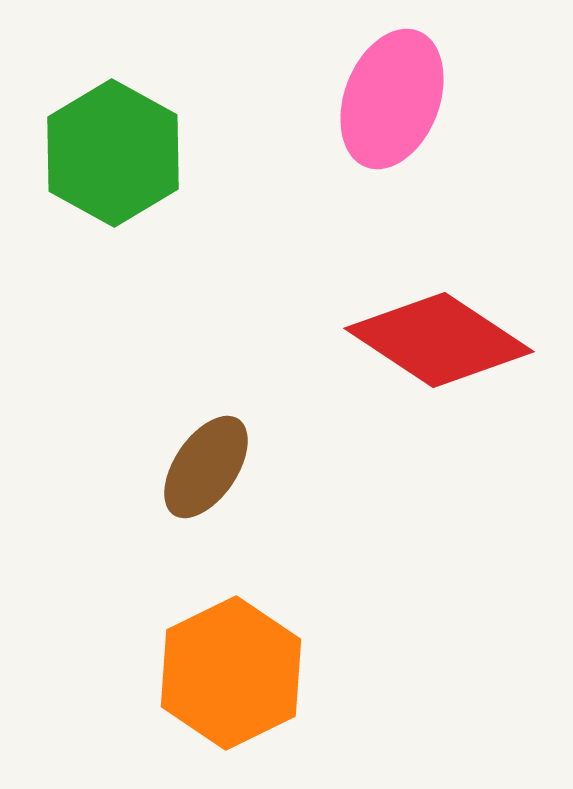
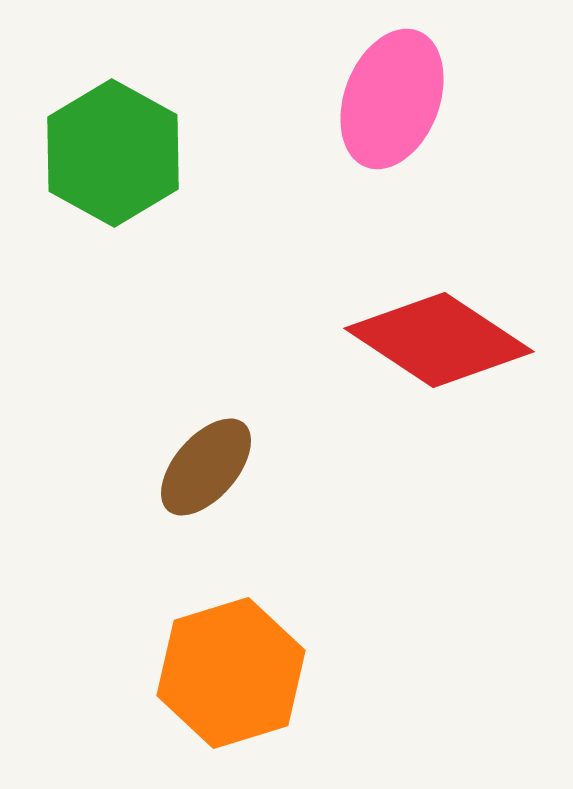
brown ellipse: rotated 7 degrees clockwise
orange hexagon: rotated 9 degrees clockwise
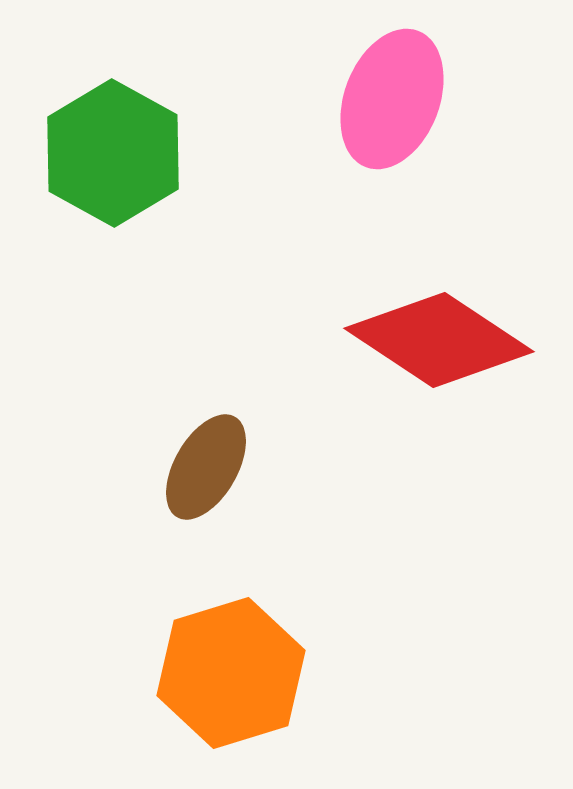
brown ellipse: rotated 11 degrees counterclockwise
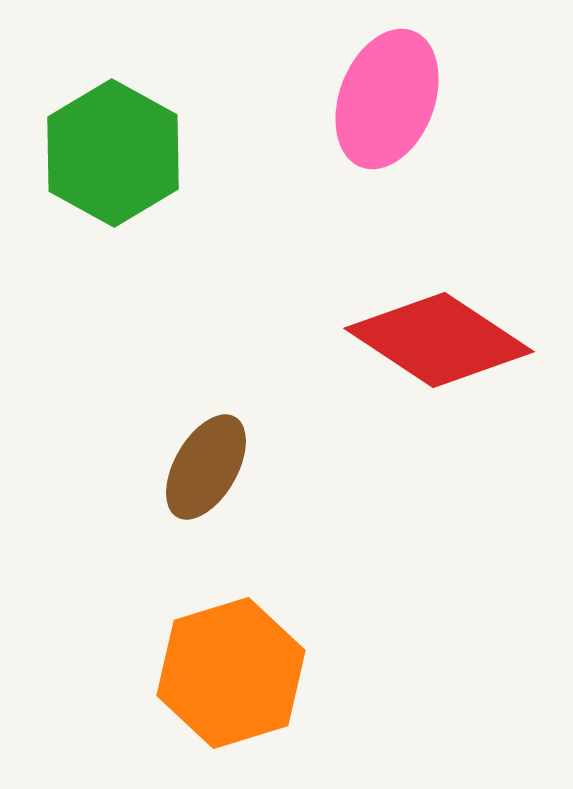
pink ellipse: moved 5 px left
